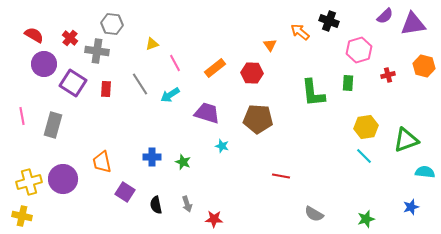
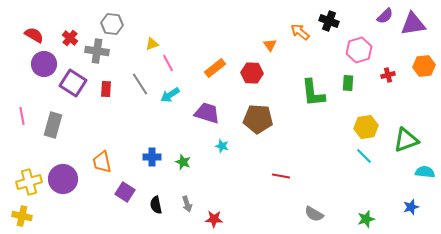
pink line at (175, 63): moved 7 px left
orange hexagon at (424, 66): rotated 20 degrees counterclockwise
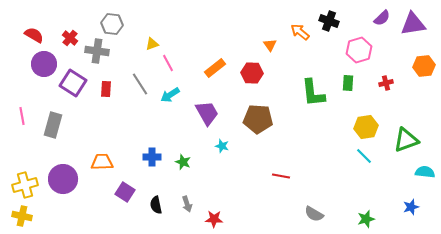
purple semicircle at (385, 16): moved 3 px left, 2 px down
red cross at (388, 75): moved 2 px left, 8 px down
purple trapezoid at (207, 113): rotated 44 degrees clockwise
orange trapezoid at (102, 162): rotated 100 degrees clockwise
yellow cross at (29, 182): moved 4 px left, 3 px down
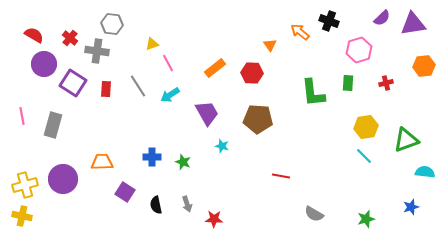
gray line at (140, 84): moved 2 px left, 2 px down
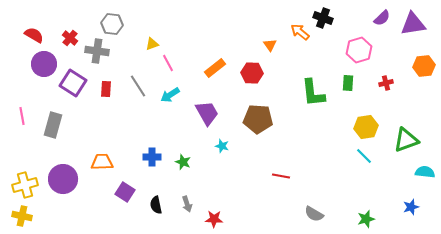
black cross at (329, 21): moved 6 px left, 3 px up
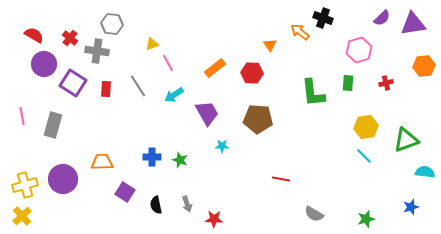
cyan arrow at (170, 95): moved 4 px right
cyan star at (222, 146): rotated 16 degrees counterclockwise
green star at (183, 162): moved 3 px left, 2 px up
red line at (281, 176): moved 3 px down
yellow cross at (22, 216): rotated 36 degrees clockwise
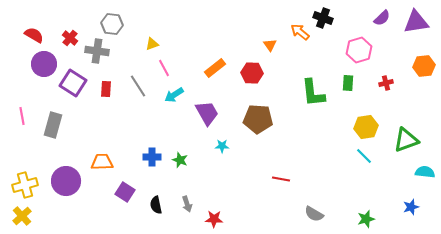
purple triangle at (413, 24): moved 3 px right, 2 px up
pink line at (168, 63): moved 4 px left, 5 px down
purple circle at (63, 179): moved 3 px right, 2 px down
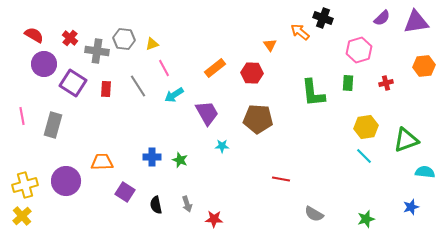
gray hexagon at (112, 24): moved 12 px right, 15 px down
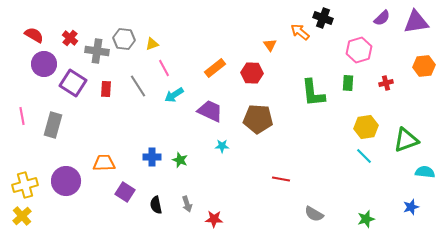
purple trapezoid at (207, 113): moved 3 px right, 2 px up; rotated 36 degrees counterclockwise
orange trapezoid at (102, 162): moved 2 px right, 1 px down
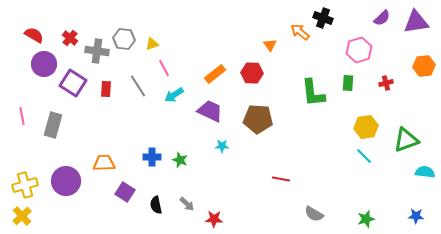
orange rectangle at (215, 68): moved 6 px down
gray arrow at (187, 204): rotated 28 degrees counterclockwise
blue star at (411, 207): moved 5 px right, 9 px down; rotated 21 degrees clockwise
